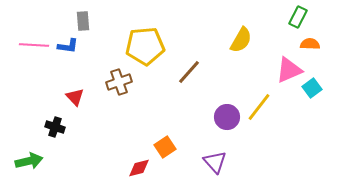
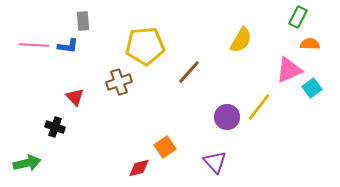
green arrow: moved 2 px left, 2 px down
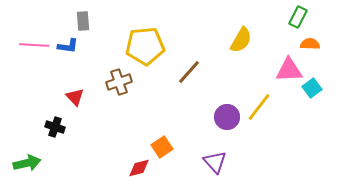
pink triangle: rotated 20 degrees clockwise
orange square: moved 3 px left
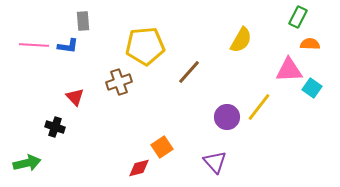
cyan square: rotated 18 degrees counterclockwise
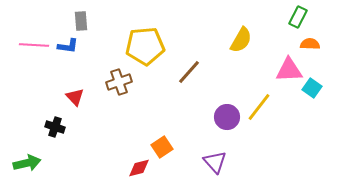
gray rectangle: moved 2 px left
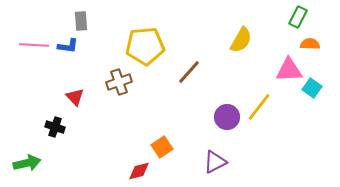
purple triangle: rotated 45 degrees clockwise
red diamond: moved 3 px down
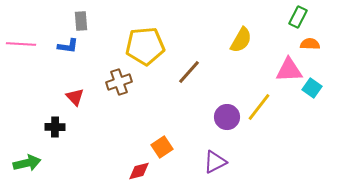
pink line: moved 13 px left, 1 px up
black cross: rotated 18 degrees counterclockwise
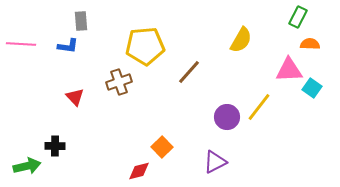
black cross: moved 19 px down
orange square: rotated 10 degrees counterclockwise
green arrow: moved 3 px down
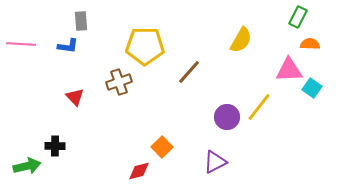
yellow pentagon: rotated 6 degrees clockwise
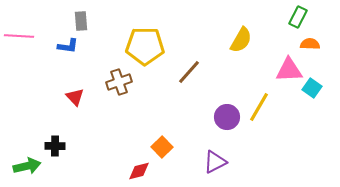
pink line: moved 2 px left, 8 px up
yellow line: rotated 8 degrees counterclockwise
